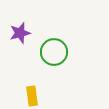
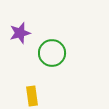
green circle: moved 2 px left, 1 px down
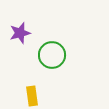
green circle: moved 2 px down
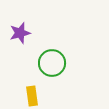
green circle: moved 8 px down
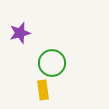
yellow rectangle: moved 11 px right, 6 px up
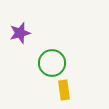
yellow rectangle: moved 21 px right
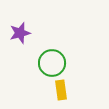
yellow rectangle: moved 3 px left
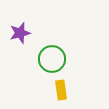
green circle: moved 4 px up
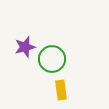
purple star: moved 5 px right, 14 px down
